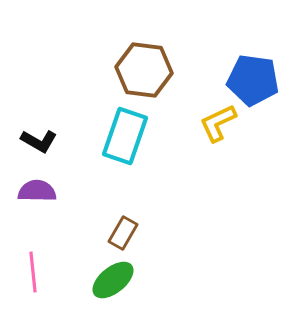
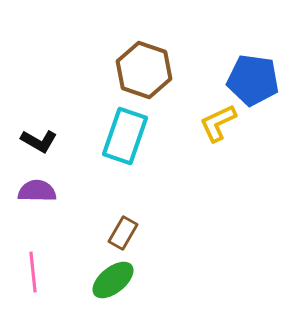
brown hexagon: rotated 12 degrees clockwise
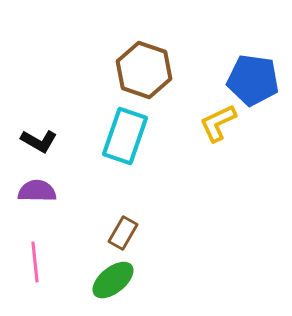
pink line: moved 2 px right, 10 px up
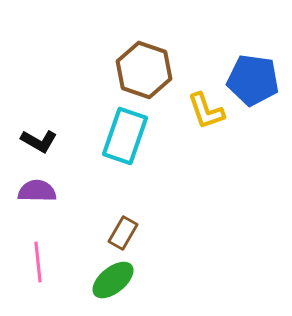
yellow L-shape: moved 12 px left, 12 px up; rotated 84 degrees counterclockwise
pink line: moved 3 px right
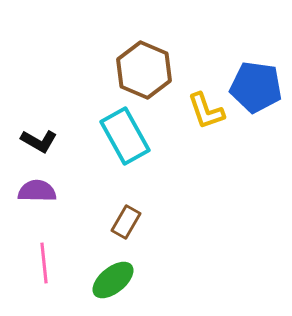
brown hexagon: rotated 4 degrees clockwise
blue pentagon: moved 3 px right, 7 px down
cyan rectangle: rotated 48 degrees counterclockwise
brown rectangle: moved 3 px right, 11 px up
pink line: moved 6 px right, 1 px down
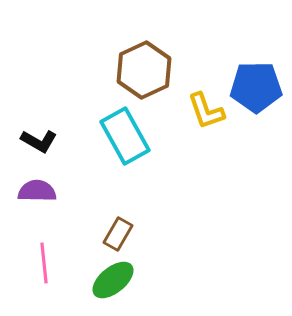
brown hexagon: rotated 12 degrees clockwise
blue pentagon: rotated 9 degrees counterclockwise
brown rectangle: moved 8 px left, 12 px down
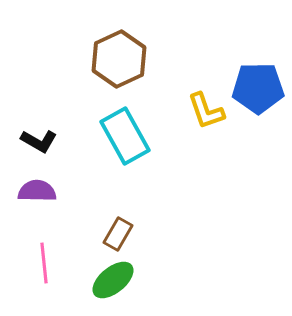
brown hexagon: moved 25 px left, 11 px up
blue pentagon: moved 2 px right, 1 px down
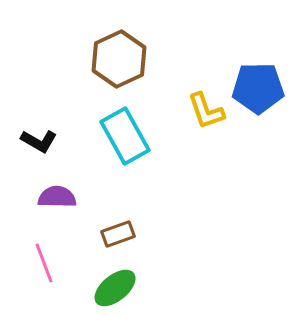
purple semicircle: moved 20 px right, 6 px down
brown rectangle: rotated 40 degrees clockwise
pink line: rotated 15 degrees counterclockwise
green ellipse: moved 2 px right, 8 px down
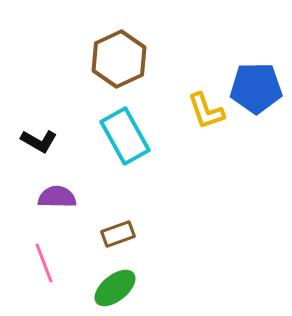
blue pentagon: moved 2 px left
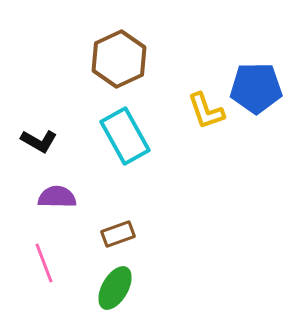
green ellipse: rotated 21 degrees counterclockwise
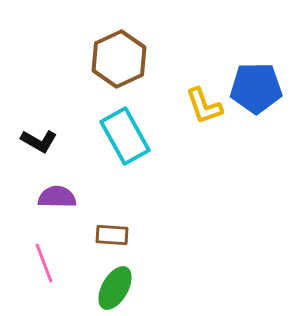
yellow L-shape: moved 2 px left, 5 px up
brown rectangle: moved 6 px left, 1 px down; rotated 24 degrees clockwise
